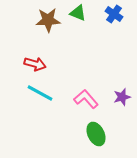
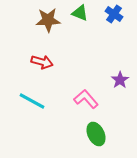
green triangle: moved 2 px right
red arrow: moved 7 px right, 2 px up
cyan line: moved 8 px left, 8 px down
purple star: moved 2 px left, 17 px up; rotated 18 degrees counterclockwise
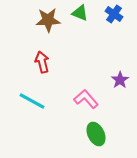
red arrow: rotated 120 degrees counterclockwise
